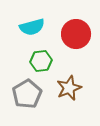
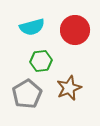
red circle: moved 1 px left, 4 px up
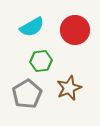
cyan semicircle: rotated 15 degrees counterclockwise
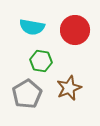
cyan semicircle: rotated 40 degrees clockwise
green hexagon: rotated 15 degrees clockwise
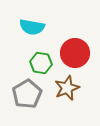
red circle: moved 23 px down
green hexagon: moved 2 px down
brown star: moved 2 px left
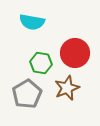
cyan semicircle: moved 5 px up
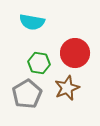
green hexagon: moved 2 px left
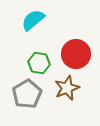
cyan semicircle: moved 1 px right, 2 px up; rotated 130 degrees clockwise
red circle: moved 1 px right, 1 px down
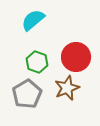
red circle: moved 3 px down
green hexagon: moved 2 px left, 1 px up; rotated 10 degrees clockwise
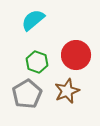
red circle: moved 2 px up
brown star: moved 3 px down
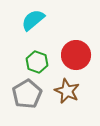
brown star: rotated 25 degrees counterclockwise
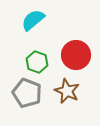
gray pentagon: moved 1 px up; rotated 20 degrees counterclockwise
